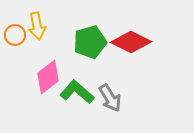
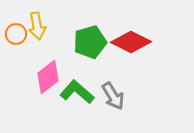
orange circle: moved 1 px right, 1 px up
gray arrow: moved 3 px right, 2 px up
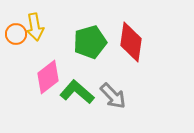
yellow arrow: moved 2 px left, 1 px down
red diamond: rotated 72 degrees clockwise
gray arrow: rotated 12 degrees counterclockwise
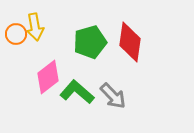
red diamond: moved 1 px left
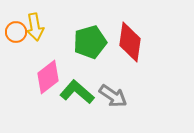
orange circle: moved 2 px up
gray arrow: rotated 12 degrees counterclockwise
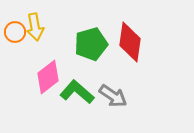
orange circle: moved 1 px left
green pentagon: moved 1 px right, 2 px down
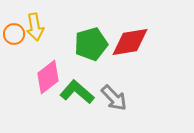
orange circle: moved 1 px left, 2 px down
red diamond: rotated 72 degrees clockwise
gray arrow: moved 1 px right, 2 px down; rotated 12 degrees clockwise
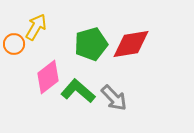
yellow arrow: moved 1 px right; rotated 140 degrees counterclockwise
orange circle: moved 10 px down
red diamond: moved 1 px right, 2 px down
green L-shape: moved 1 px right, 1 px up
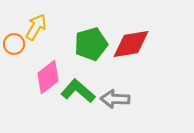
gray arrow: moved 1 px right, 1 px down; rotated 136 degrees clockwise
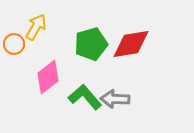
green L-shape: moved 7 px right, 6 px down; rotated 8 degrees clockwise
